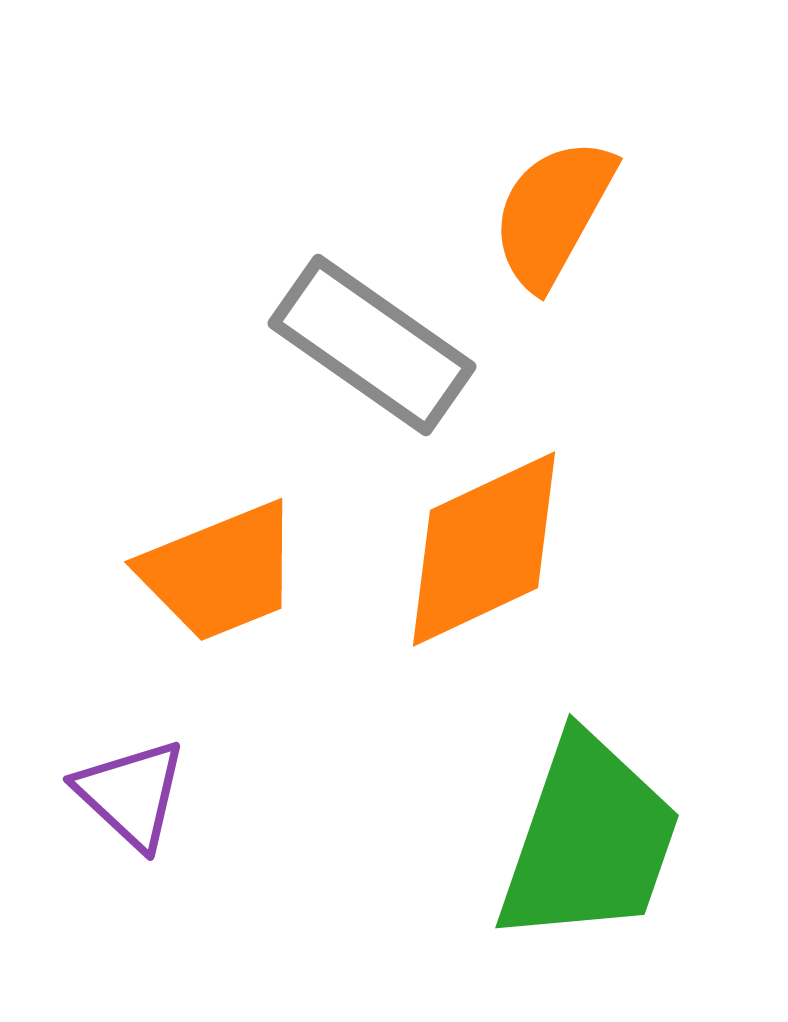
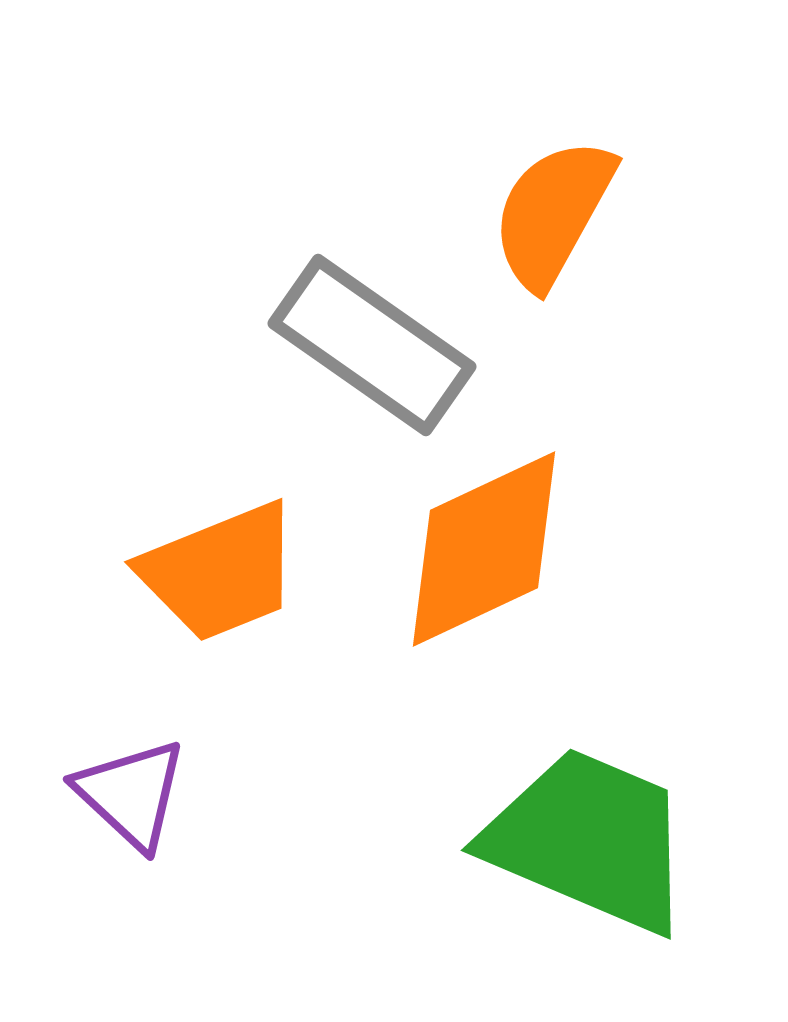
green trapezoid: rotated 86 degrees counterclockwise
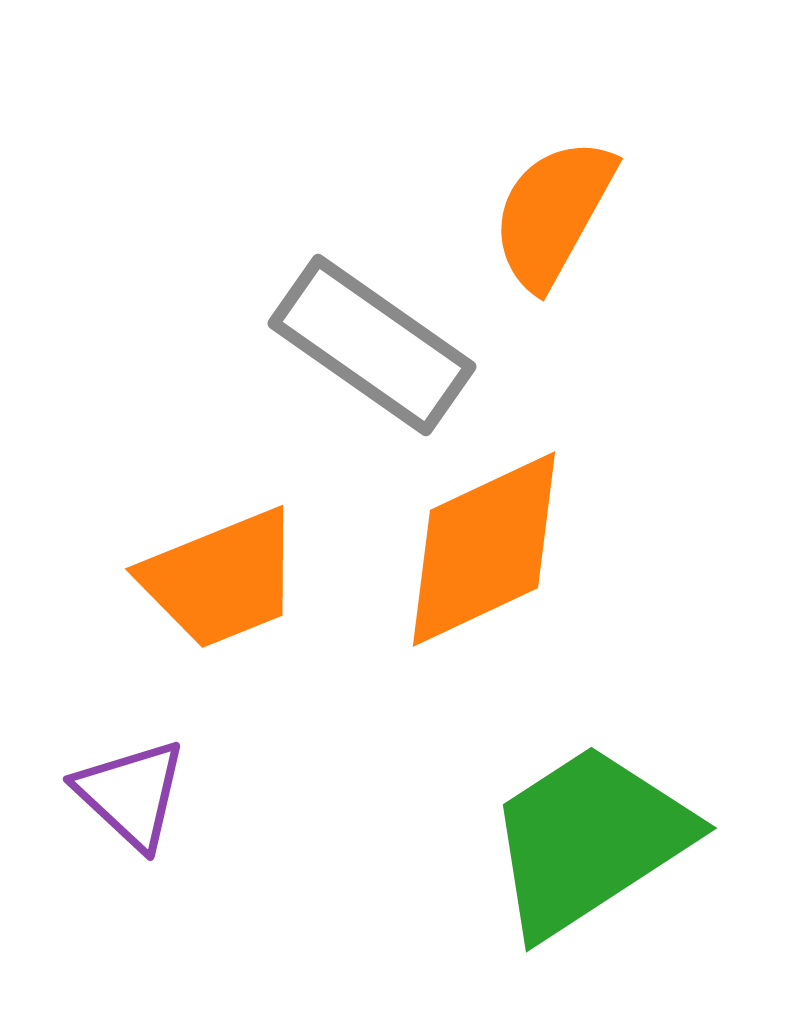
orange trapezoid: moved 1 px right, 7 px down
green trapezoid: rotated 56 degrees counterclockwise
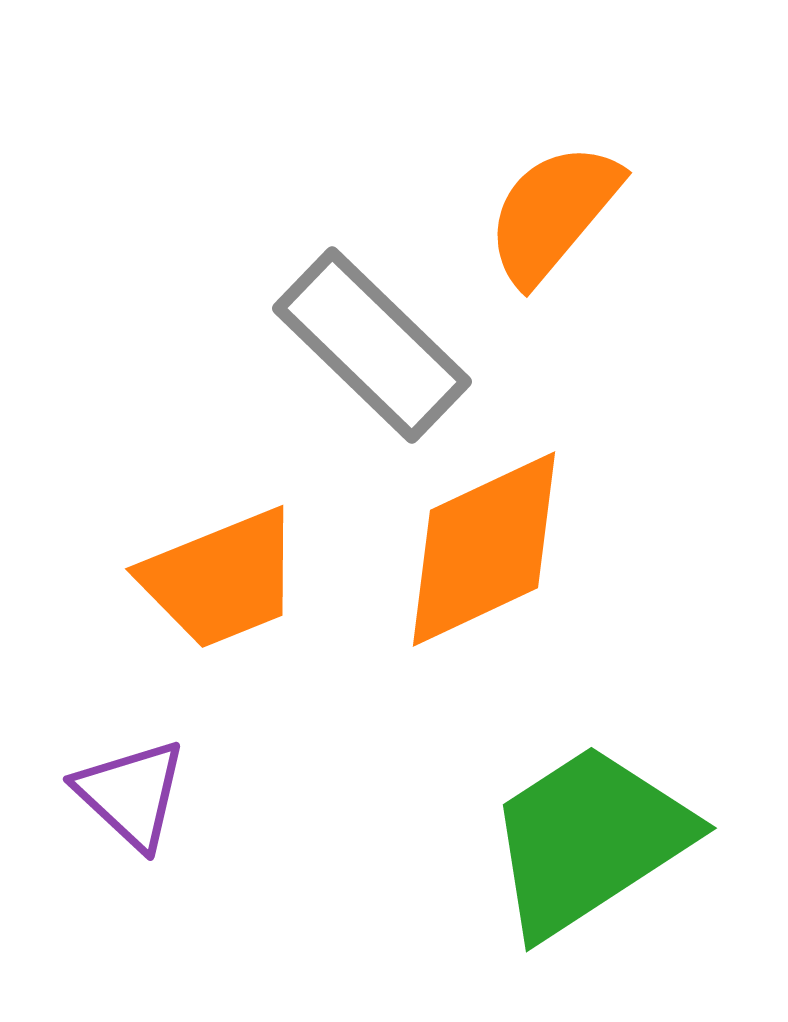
orange semicircle: rotated 11 degrees clockwise
gray rectangle: rotated 9 degrees clockwise
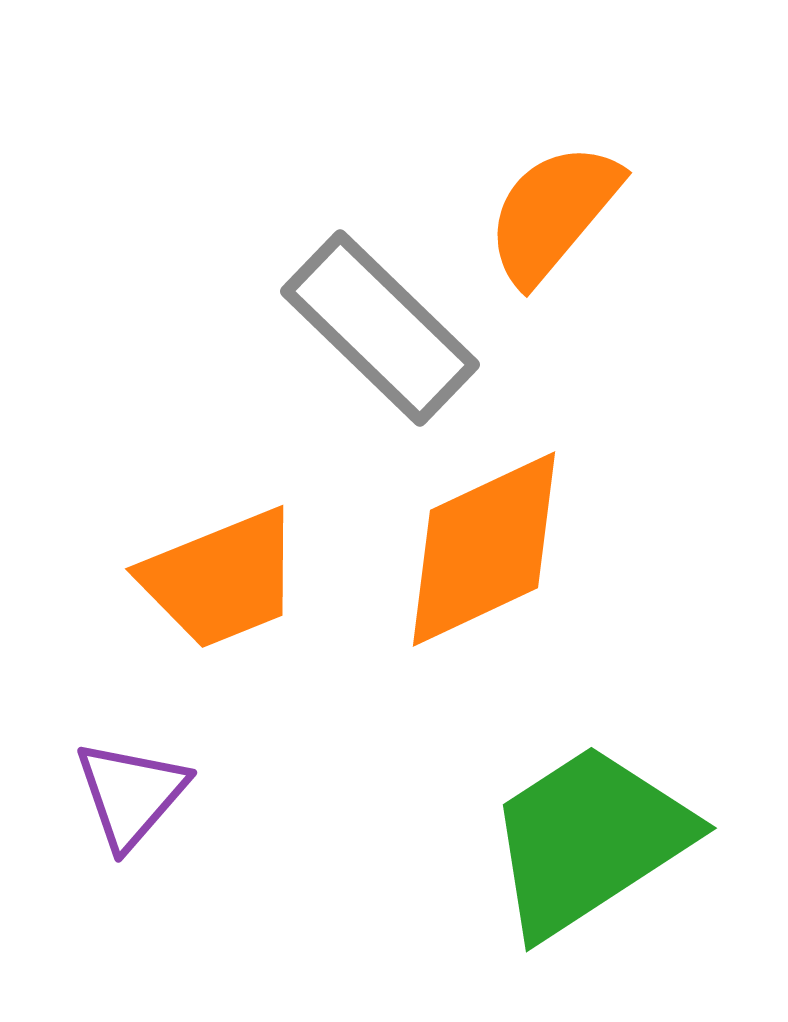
gray rectangle: moved 8 px right, 17 px up
purple triangle: rotated 28 degrees clockwise
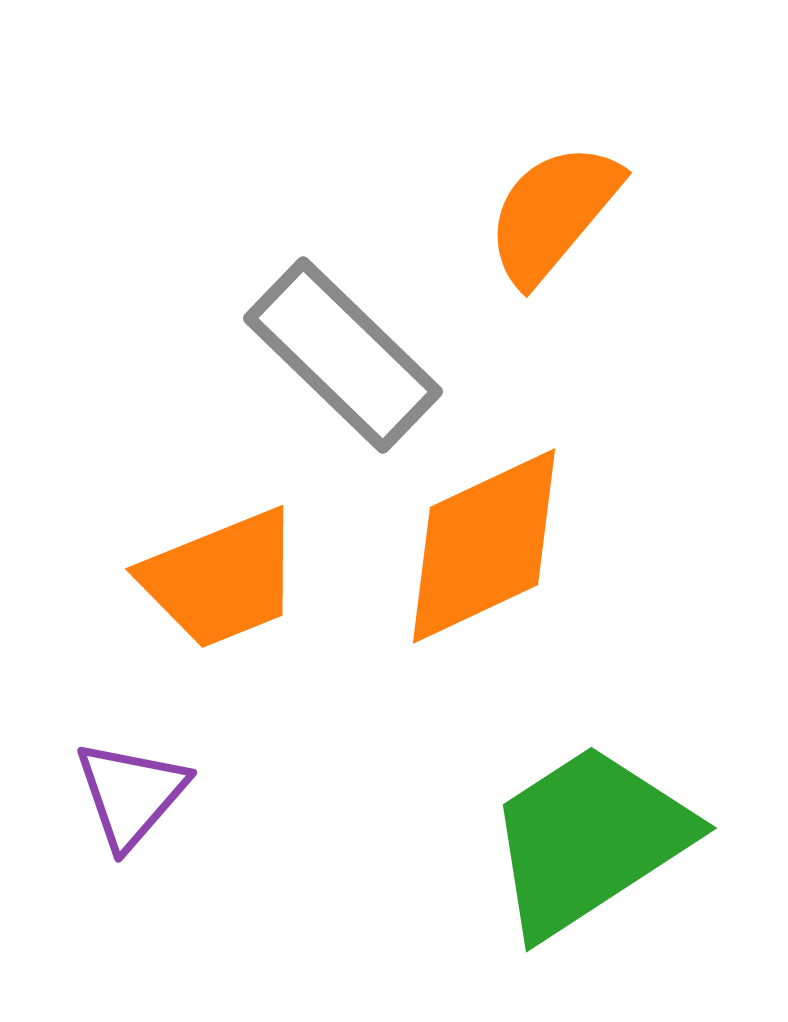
gray rectangle: moved 37 px left, 27 px down
orange diamond: moved 3 px up
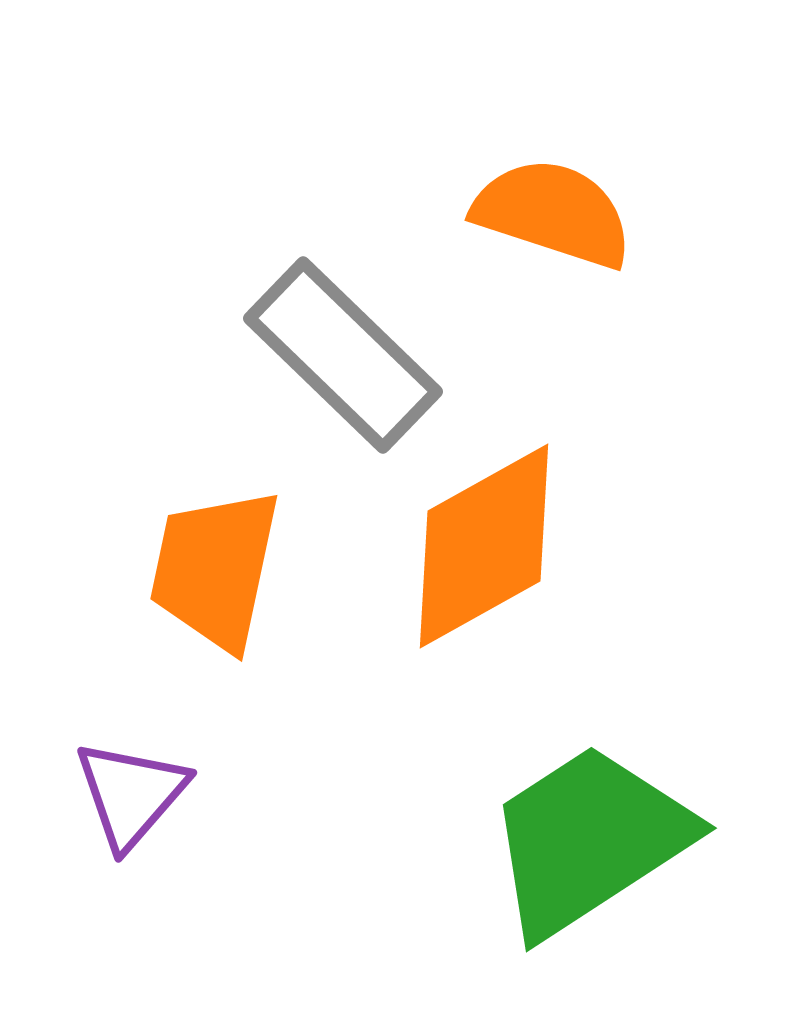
orange semicircle: rotated 68 degrees clockwise
orange diamond: rotated 4 degrees counterclockwise
orange trapezoid: moved 6 px left, 10 px up; rotated 124 degrees clockwise
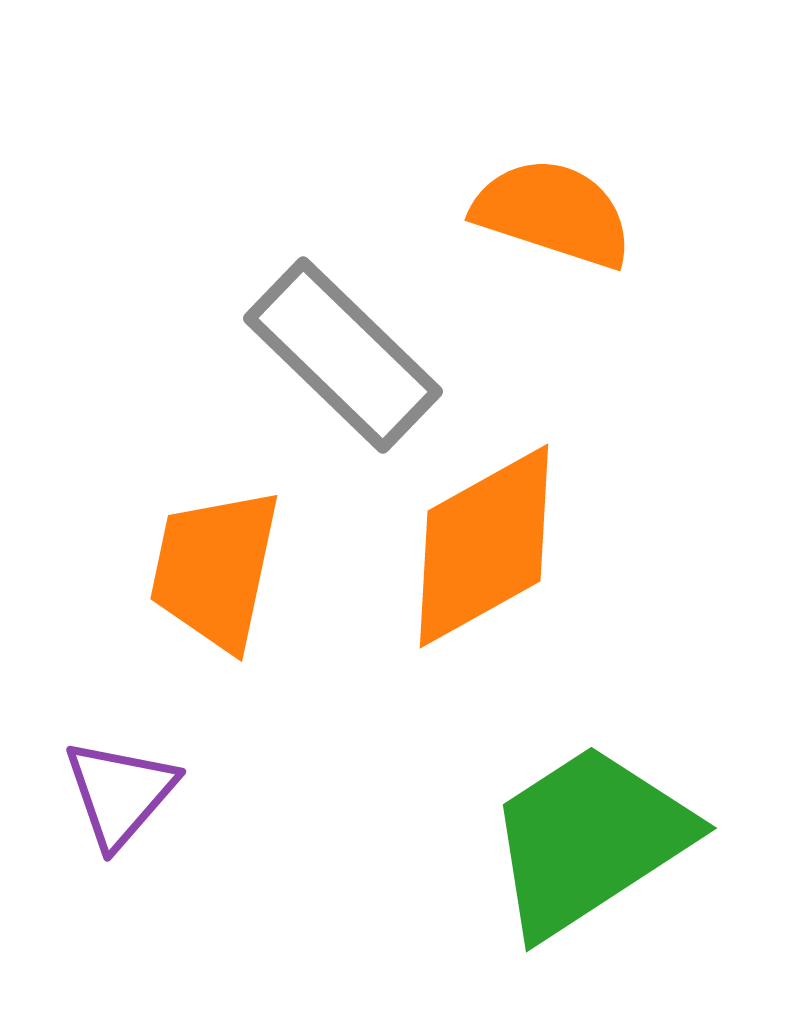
purple triangle: moved 11 px left, 1 px up
